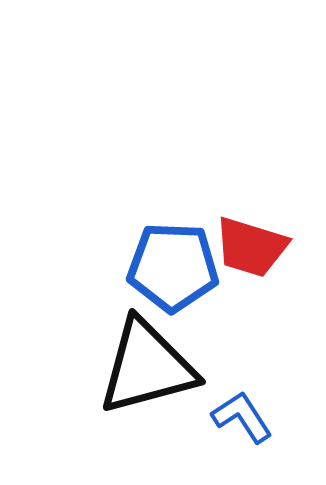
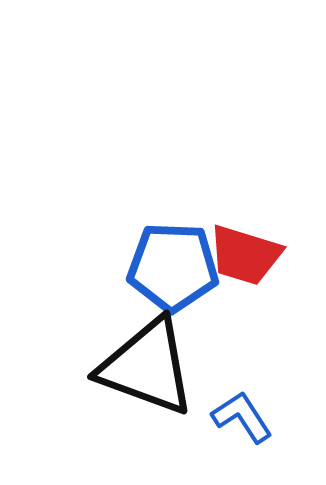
red trapezoid: moved 6 px left, 8 px down
black triangle: rotated 35 degrees clockwise
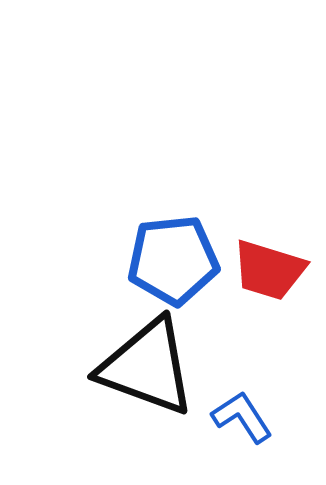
red trapezoid: moved 24 px right, 15 px down
blue pentagon: moved 7 px up; rotated 8 degrees counterclockwise
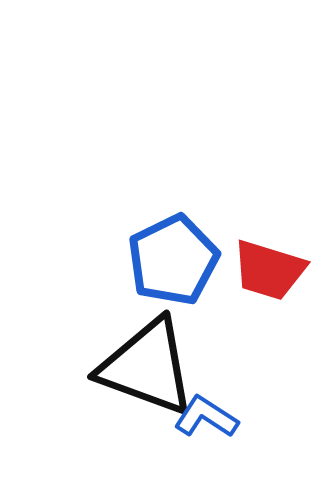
blue pentagon: rotated 20 degrees counterclockwise
blue L-shape: moved 36 px left; rotated 24 degrees counterclockwise
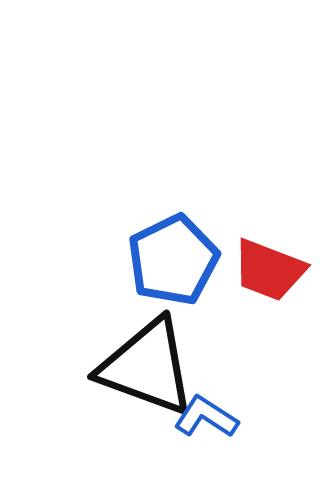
red trapezoid: rotated 4 degrees clockwise
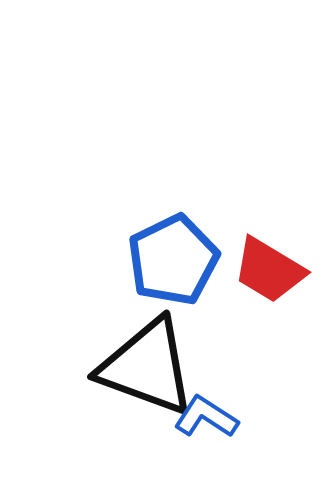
red trapezoid: rotated 10 degrees clockwise
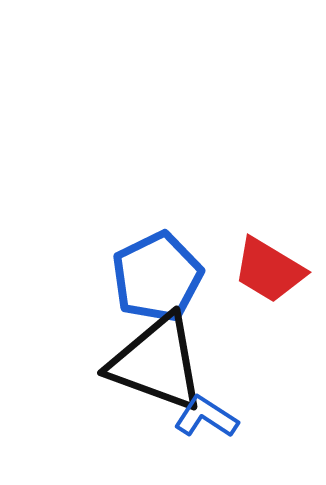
blue pentagon: moved 16 px left, 17 px down
black triangle: moved 10 px right, 4 px up
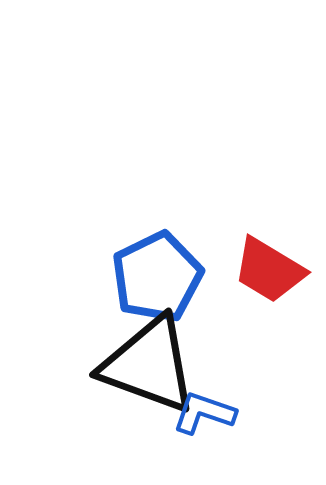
black triangle: moved 8 px left, 2 px down
blue L-shape: moved 2 px left, 4 px up; rotated 14 degrees counterclockwise
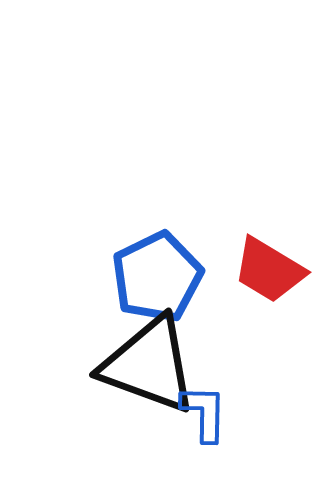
blue L-shape: rotated 72 degrees clockwise
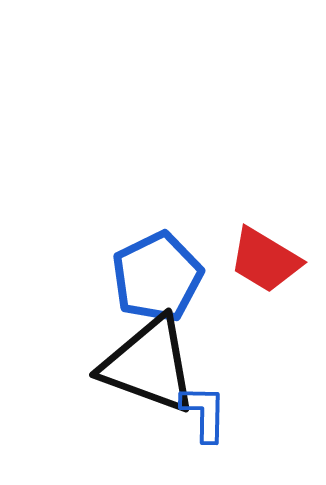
red trapezoid: moved 4 px left, 10 px up
